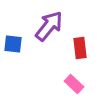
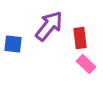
red rectangle: moved 10 px up
pink rectangle: moved 12 px right, 20 px up
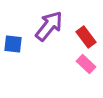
red rectangle: moved 6 px right, 1 px up; rotated 30 degrees counterclockwise
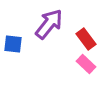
purple arrow: moved 2 px up
red rectangle: moved 2 px down
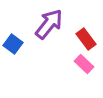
blue square: rotated 30 degrees clockwise
pink rectangle: moved 2 px left
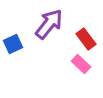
blue square: rotated 30 degrees clockwise
pink rectangle: moved 3 px left
